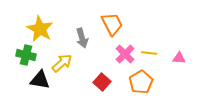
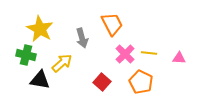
orange pentagon: rotated 15 degrees counterclockwise
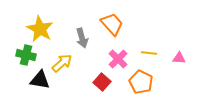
orange trapezoid: rotated 15 degrees counterclockwise
pink cross: moved 7 px left, 5 px down
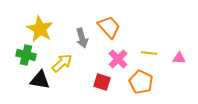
orange trapezoid: moved 3 px left, 3 px down
red square: rotated 24 degrees counterclockwise
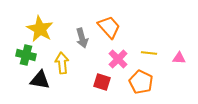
yellow arrow: rotated 55 degrees counterclockwise
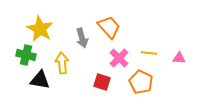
pink cross: moved 1 px right, 1 px up
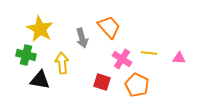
pink cross: moved 3 px right, 1 px down; rotated 12 degrees counterclockwise
orange pentagon: moved 4 px left, 3 px down
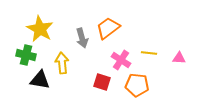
orange trapezoid: moved 1 px left, 1 px down; rotated 85 degrees counterclockwise
pink cross: moved 1 px left, 1 px down
orange pentagon: rotated 20 degrees counterclockwise
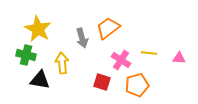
yellow star: moved 2 px left
orange pentagon: rotated 20 degrees counterclockwise
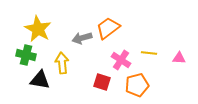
gray arrow: rotated 90 degrees clockwise
